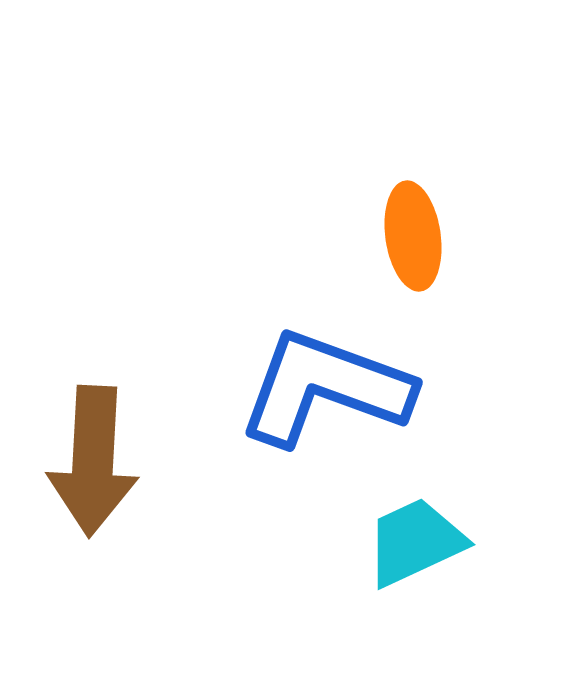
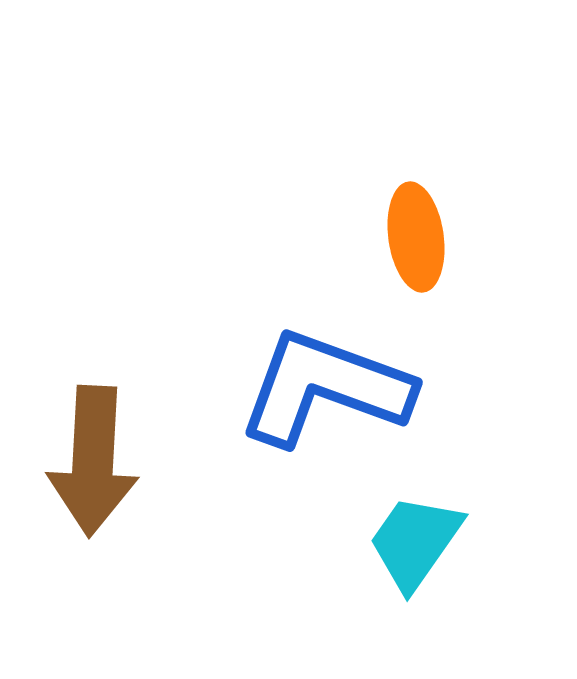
orange ellipse: moved 3 px right, 1 px down
cyan trapezoid: rotated 30 degrees counterclockwise
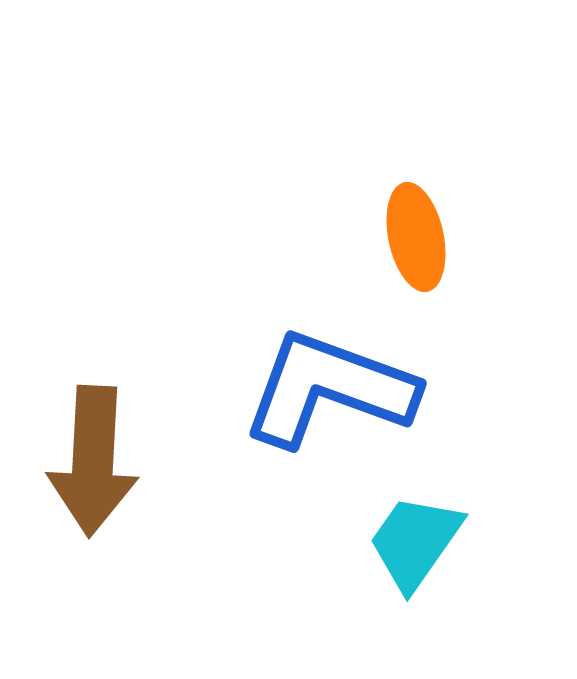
orange ellipse: rotated 4 degrees counterclockwise
blue L-shape: moved 4 px right, 1 px down
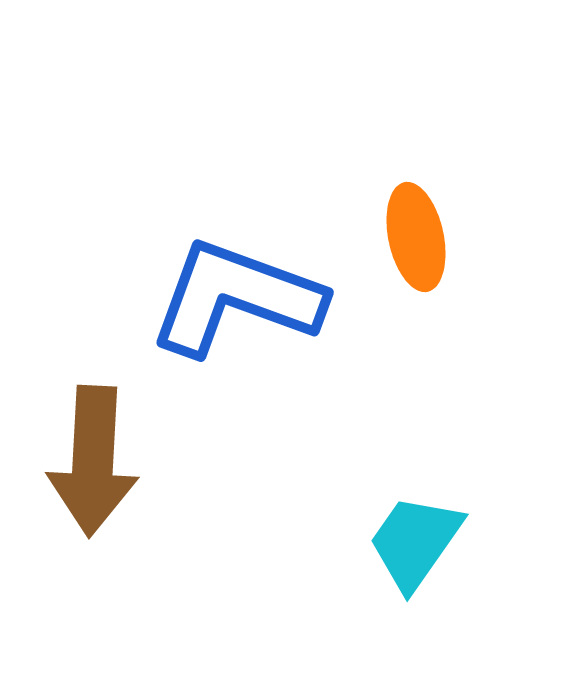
blue L-shape: moved 93 px left, 91 px up
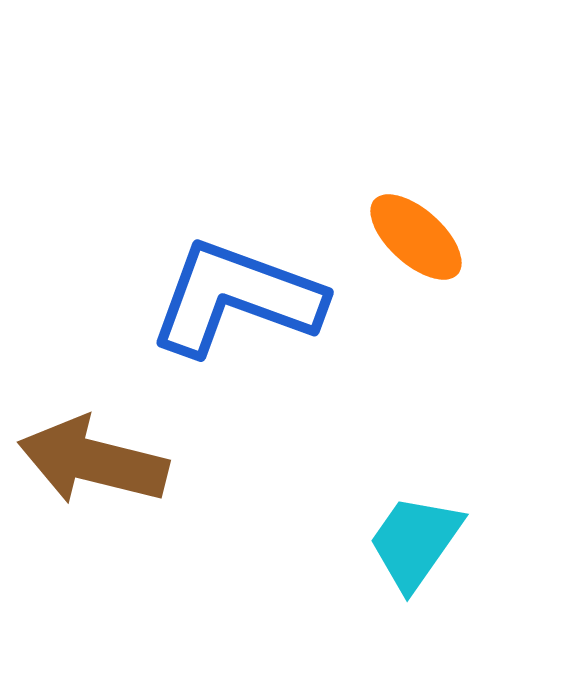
orange ellipse: rotated 36 degrees counterclockwise
brown arrow: rotated 101 degrees clockwise
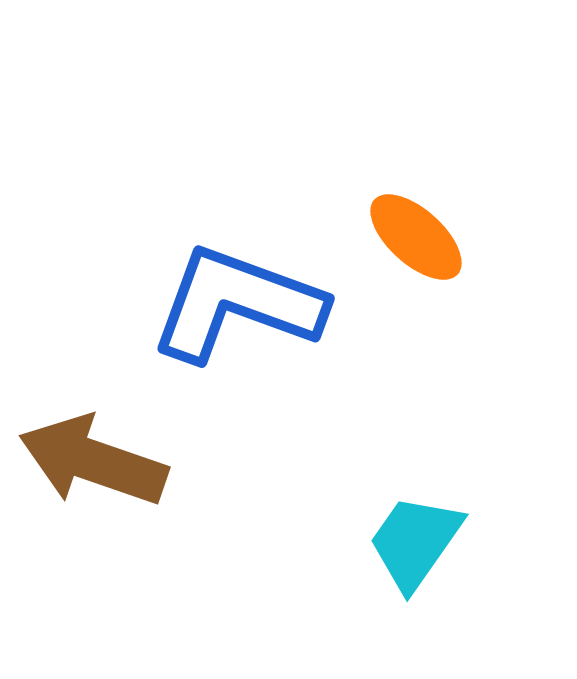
blue L-shape: moved 1 px right, 6 px down
brown arrow: rotated 5 degrees clockwise
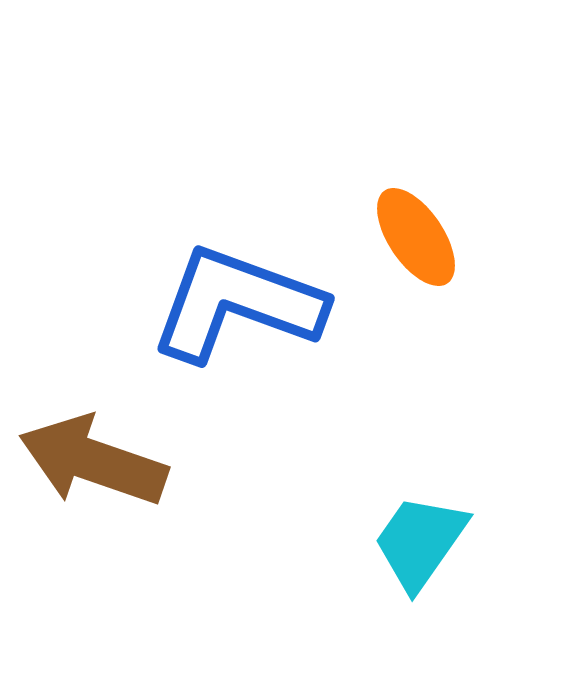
orange ellipse: rotated 14 degrees clockwise
cyan trapezoid: moved 5 px right
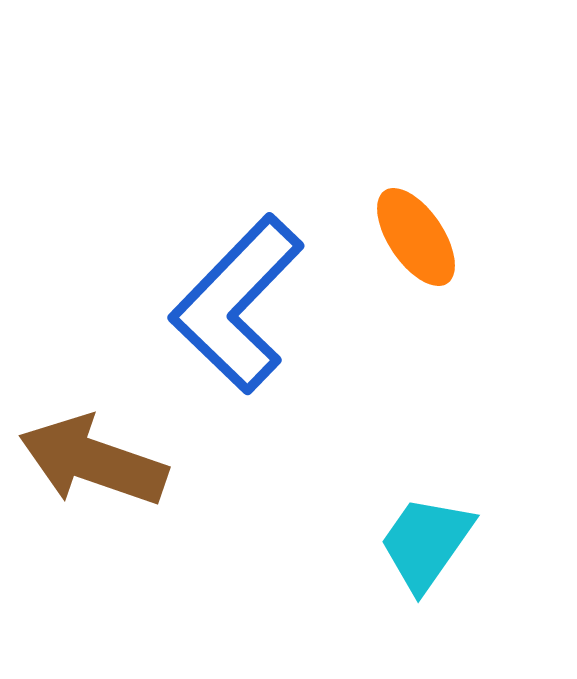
blue L-shape: rotated 66 degrees counterclockwise
cyan trapezoid: moved 6 px right, 1 px down
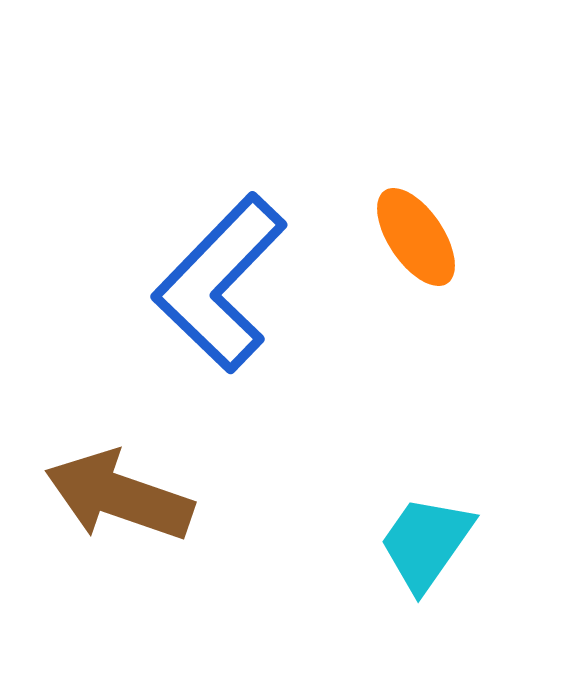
blue L-shape: moved 17 px left, 21 px up
brown arrow: moved 26 px right, 35 px down
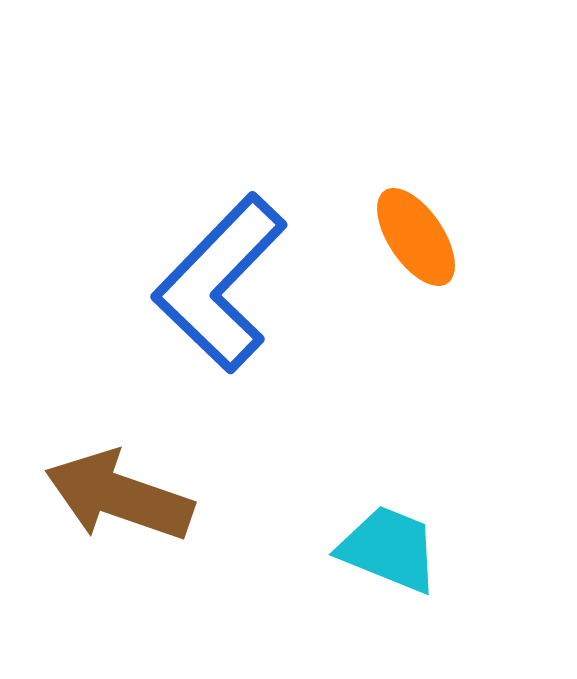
cyan trapezoid: moved 37 px left, 6 px down; rotated 77 degrees clockwise
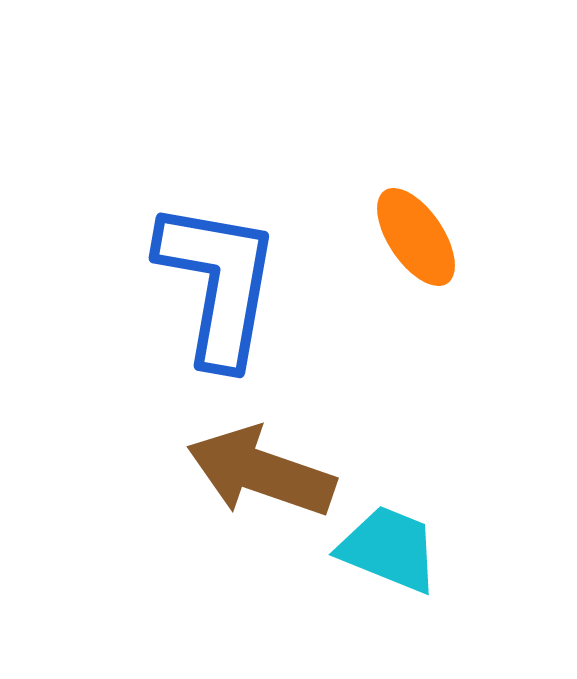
blue L-shape: moved 2 px left; rotated 146 degrees clockwise
brown arrow: moved 142 px right, 24 px up
